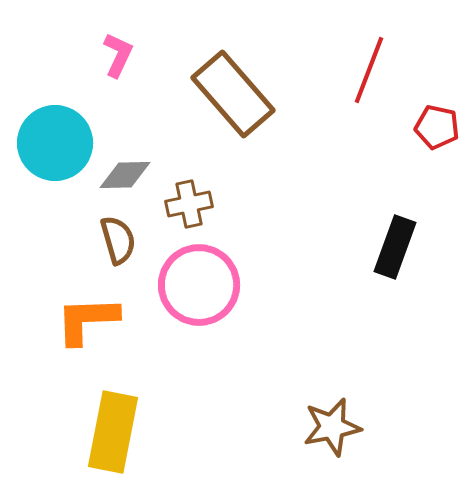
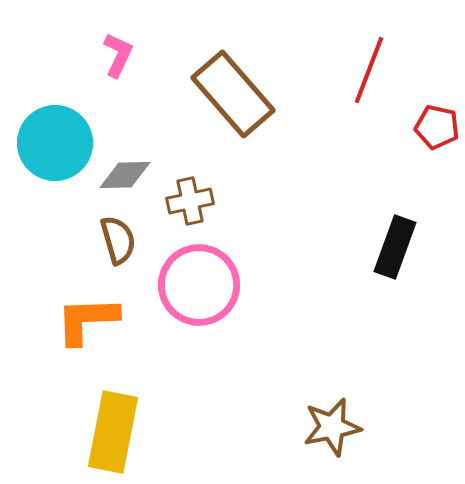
brown cross: moved 1 px right, 3 px up
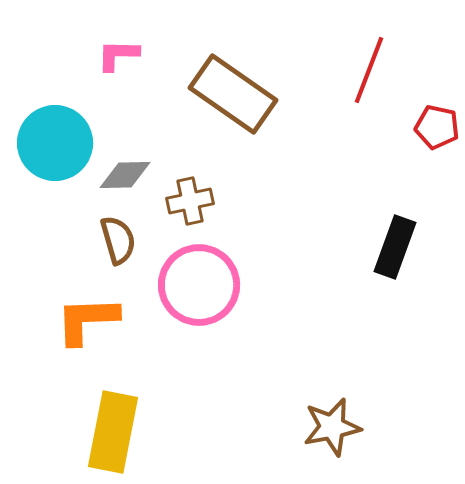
pink L-shape: rotated 114 degrees counterclockwise
brown rectangle: rotated 14 degrees counterclockwise
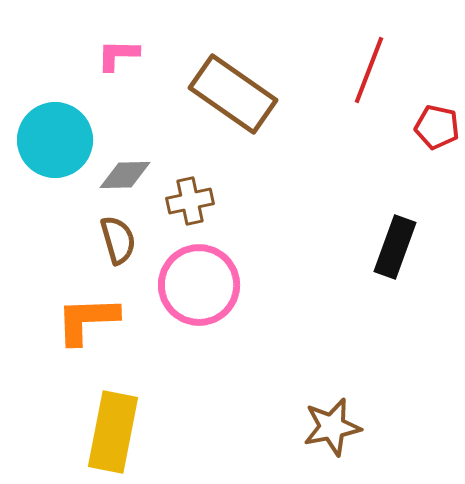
cyan circle: moved 3 px up
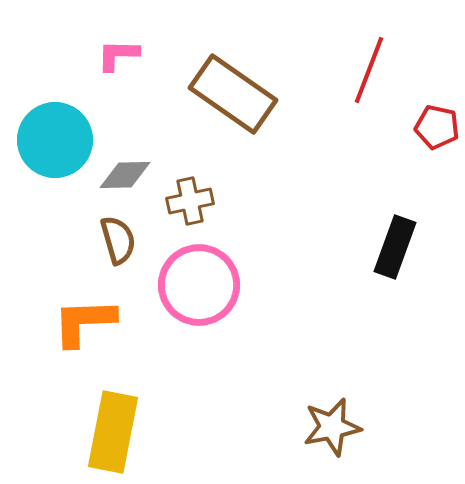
orange L-shape: moved 3 px left, 2 px down
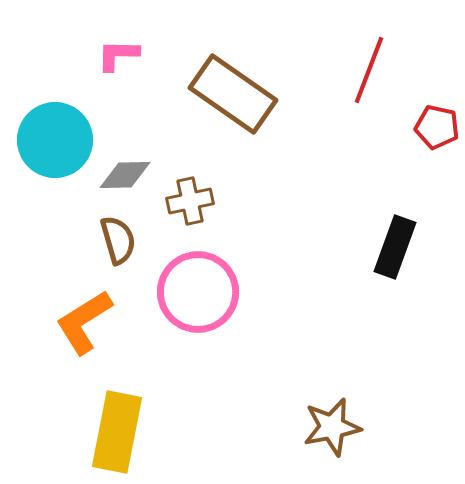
pink circle: moved 1 px left, 7 px down
orange L-shape: rotated 30 degrees counterclockwise
yellow rectangle: moved 4 px right
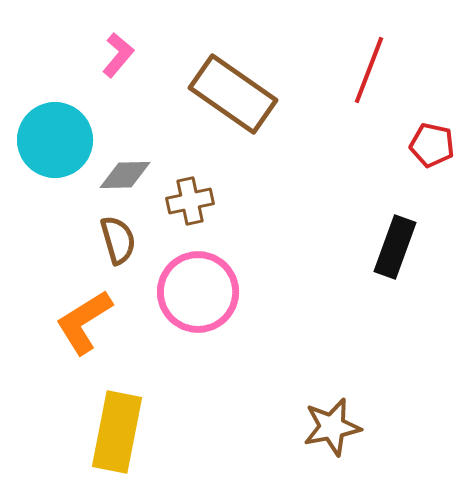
pink L-shape: rotated 129 degrees clockwise
red pentagon: moved 5 px left, 18 px down
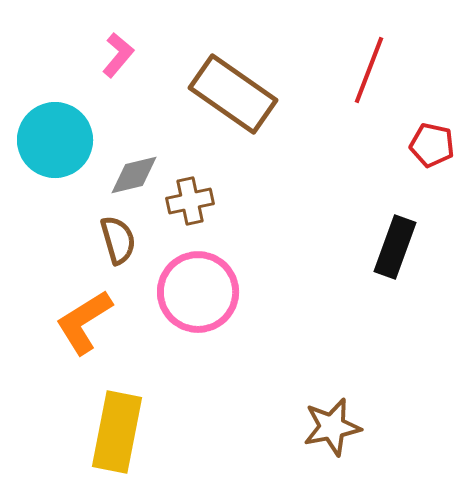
gray diamond: moved 9 px right; rotated 12 degrees counterclockwise
